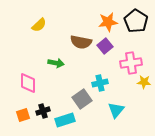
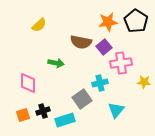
purple square: moved 1 px left, 1 px down
pink cross: moved 10 px left
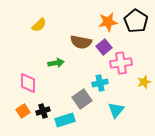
green arrow: rotated 21 degrees counterclockwise
yellow star: rotated 24 degrees counterclockwise
orange square: moved 4 px up; rotated 16 degrees counterclockwise
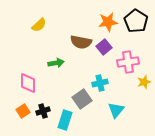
pink cross: moved 7 px right, 1 px up
cyan rectangle: rotated 54 degrees counterclockwise
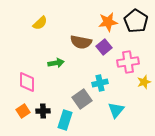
yellow semicircle: moved 1 px right, 2 px up
pink diamond: moved 1 px left, 1 px up
black cross: rotated 16 degrees clockwise
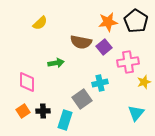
cyan triangle: moved 20 px right, 3 px down
